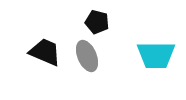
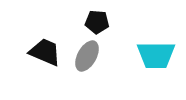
black pentagon: rotated 10 degrees counterclockwise
gray ellipse: rotated 52 degrees clockwise
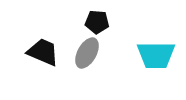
black trapezoid: moved 2 px left
gray ellipse: moved 3 px up
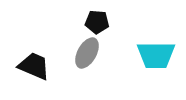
black trapezoid: moved 9 px left, 14 px down
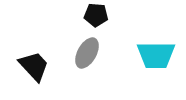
black pentagon: moved 1 px left, 7 px up
black trapezoid: rotated 24 degrees clockwise
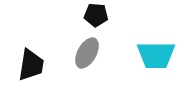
black trapezoid: moved 3 px left, 1 px up; rotated 52 degrees clockwise
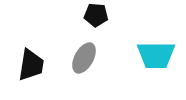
gray ellipse: moved 3 px left, 5 px down
